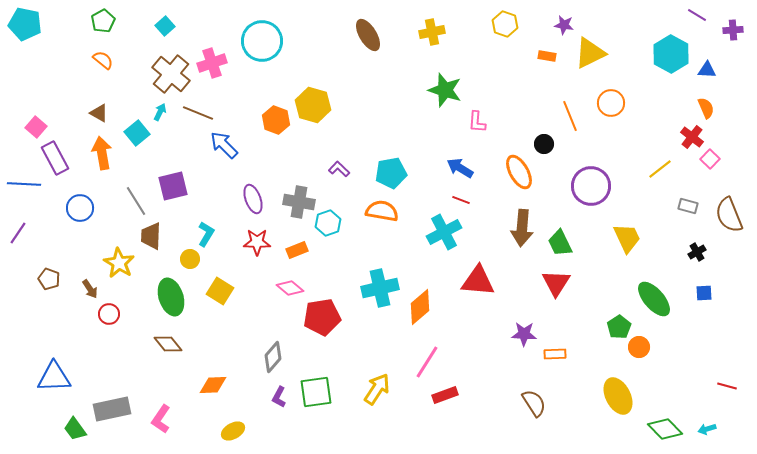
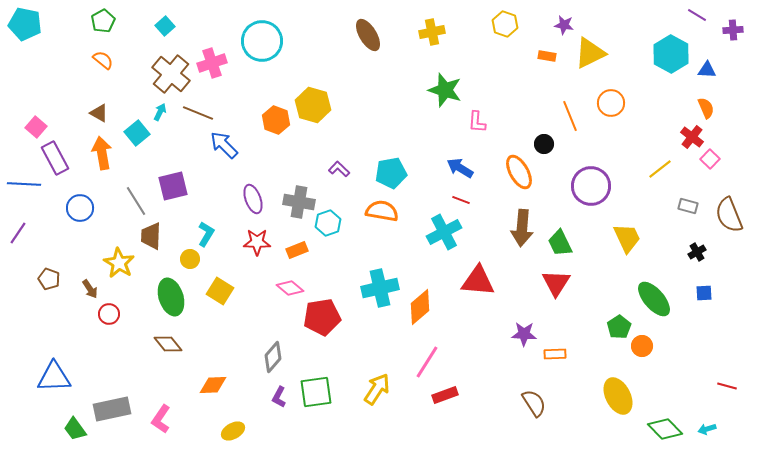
orange circle at (639, 347): moved 3 px right, 1 px up
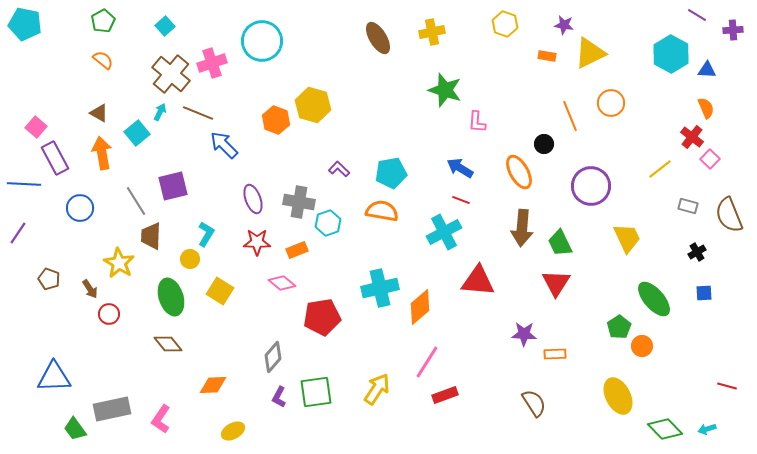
brown ellipse at (368, 35): moved 10 px right, 3 px down
pink diamond at (290, 288): moved 8 px left, 5 px up
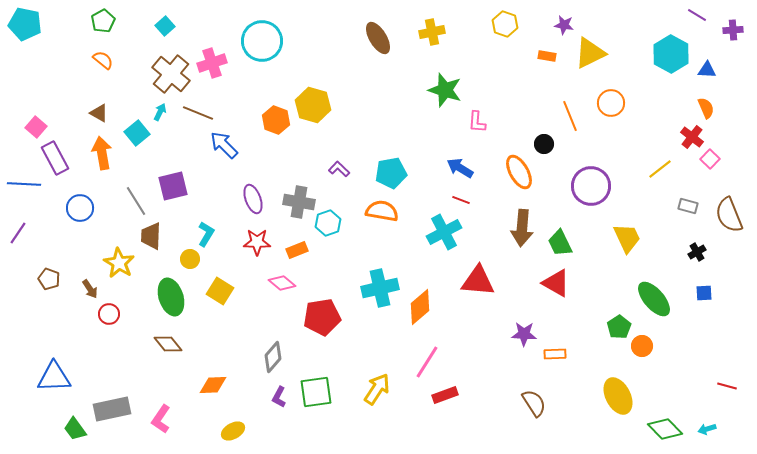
red triangle at (556, 283): rotated 32 degrees counterclockwise
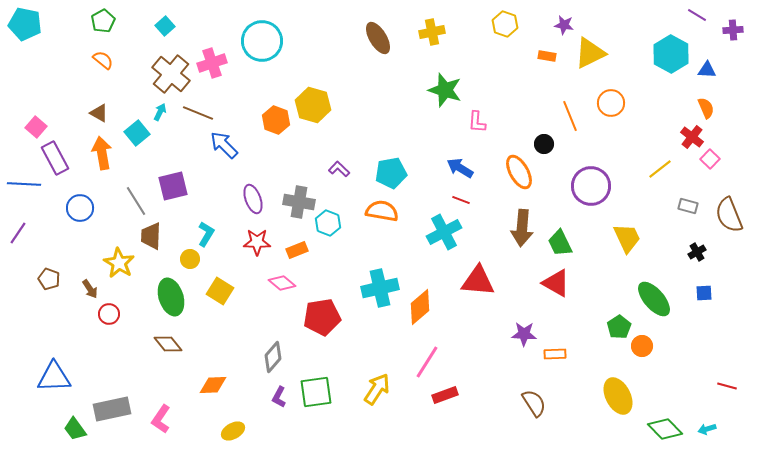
cyan hexagon at (328, 223): rotated 20 degrees counterclockwise
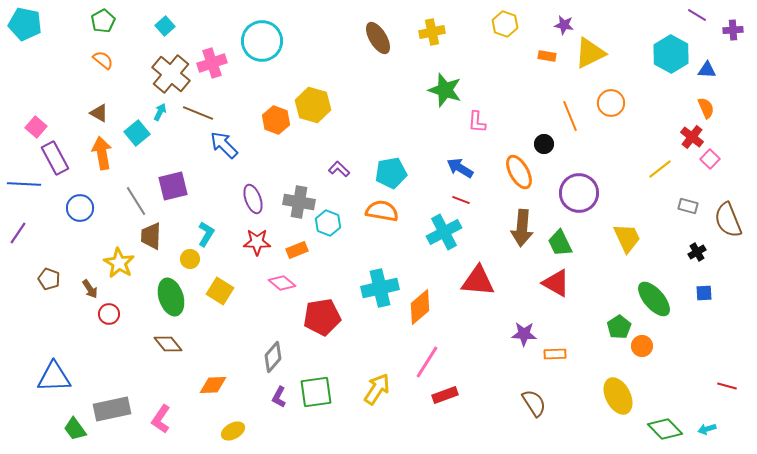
purple circle at (591, 186): moved 12 px left, 7 px down
brown semicircle at (729, 215): moved 1 px left, 5 px down
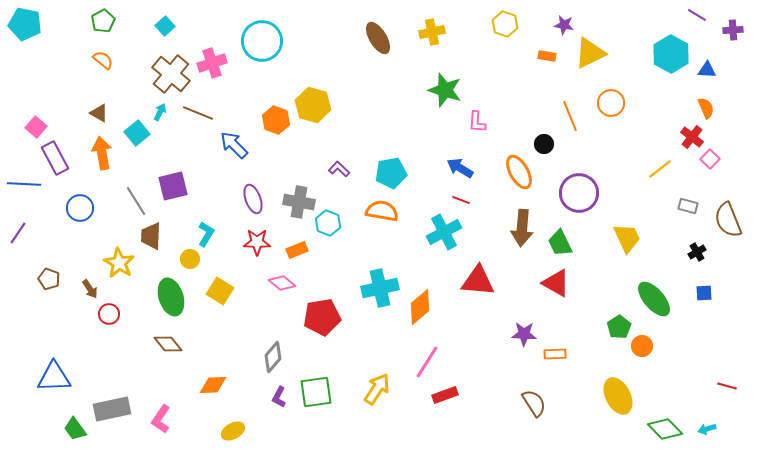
blue arrow at (224, 145): moved 10 px right
